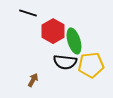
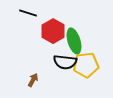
yellow pentagon: moved 5 px left
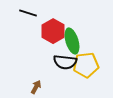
green ellipse: moved 2 px left
brown arrow: moved 3 px right, 7 px down
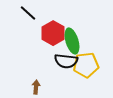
black line: rotated 24 degrees clockwise
red hexagon: moved 2 px down
black semicircle: moved 1 px right, 1 px up
brown arrow: rotated 24 degrees counterclockwise
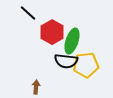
red hexagon: moved 1 px left, 1 px up
green ellipse: rotated 35 degrees clockwise
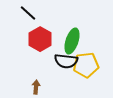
red hexagon: moved 12 px left, 7 px down
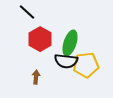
black line: moved 1 px left, 1 px up
green ellipse: moved 2 px left, 2 px down
brown arrow: moved 10 px up
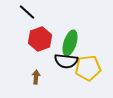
red hexagon: rotated 10 degrees clockwise
yellow pentagon: moved 2 px right, 3 px down
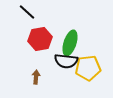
red hexagon: rotated 10 degrees clockwise
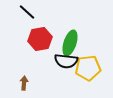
brown arrow: moved 12 px left, 6 px down
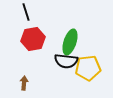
black line: moved 1 px left; rotated 30 degrees clockwise
red hexagon: moved 7 px left
green ellipse: moved 1 px up
